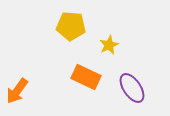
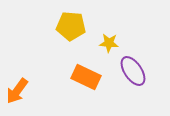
yellow star: moved 2 px up; rotated 30 degrees clockwise
purple ellipse: moved 1 px right, 17 px up
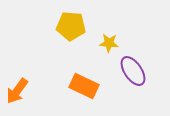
orange rectangle: moved 2 px left, 9 px down
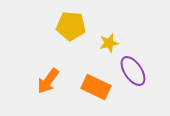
yellow star: rotated 18 degrees counterclockwise
orange rectangle: moved 12 px right, 1 px down
orange arrow: moved 31 px right, 10 px up
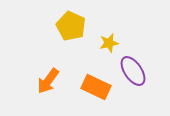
yellow pentagon: rotated 20 degrees clockwise
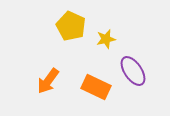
yellow star: moved 3 px left, 4 px up
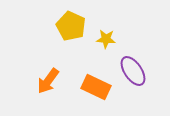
yellow star: rotated 18 degrees clockwise
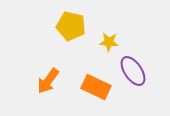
yellow pentagon: rotated 12 degrees counterclockwise
yellow star: moved 3 px right, 3 px down
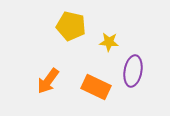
purple ellipse: rotated 44 degrees clockwise
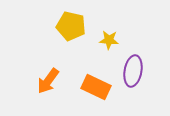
yellow star: moved 2 px up
